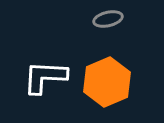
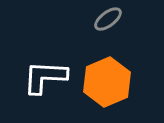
gray ellipse: rotated 24 degrees counterclockwise
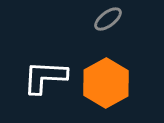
orange hexagon: moved 1 px left, 1 px down; rotated 6 degrees counterclockwise
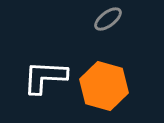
orange hexagon: moved 2 px left, 3 px down; rotated 15 degrees counterclockwise
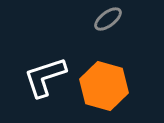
white L-shape: rotated 21 degrees counterclockwise
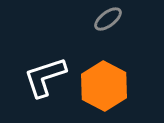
orange hexagon: rotated 12 degrees clockwise
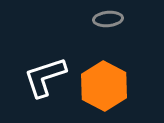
gray ellipse: rotated 32 degrees clockwise
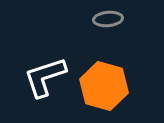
orange hexagon: rotated 12 degrees counterclockwise
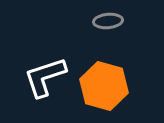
gray ellipse: moved 2 px down
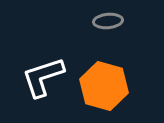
white L-shape: moved 2 px left
